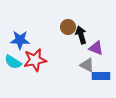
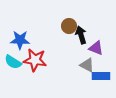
brown circle: moved 1 px right, 1 px up
red star: rotated 20 degrees clockwise
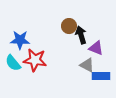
cyan semicircle: moved 1 px down; rotated 18 degrees clockwise
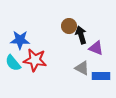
gray triangle: moved 5 px left, 3 px down
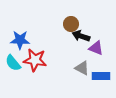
brown circle: moved 2 px right, 2 px up
black arrow: moved 1 px down; rotated 54 degrees counterclockwise
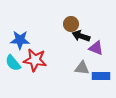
gray triangle: rotated 21 degrees counterclockwise
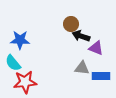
red star: moved 10 px left, 22 px down; rotated 15 degrees counterclockwise
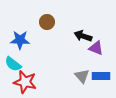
brown circle: moved 24 px left, 2 px up
black arrow: moved 2 px right
cyan semicircle: moved 1 px down; rotated 12 degrees counterclockwise
gray triangle: moved 8 px down; rotated 42 degrees clockwise
red star: rotated 20 degrees clockwise
